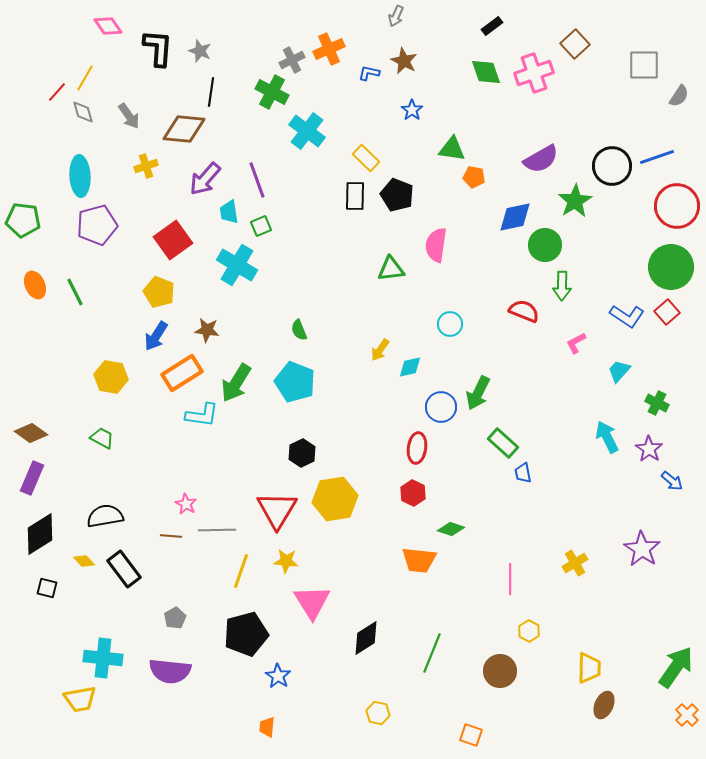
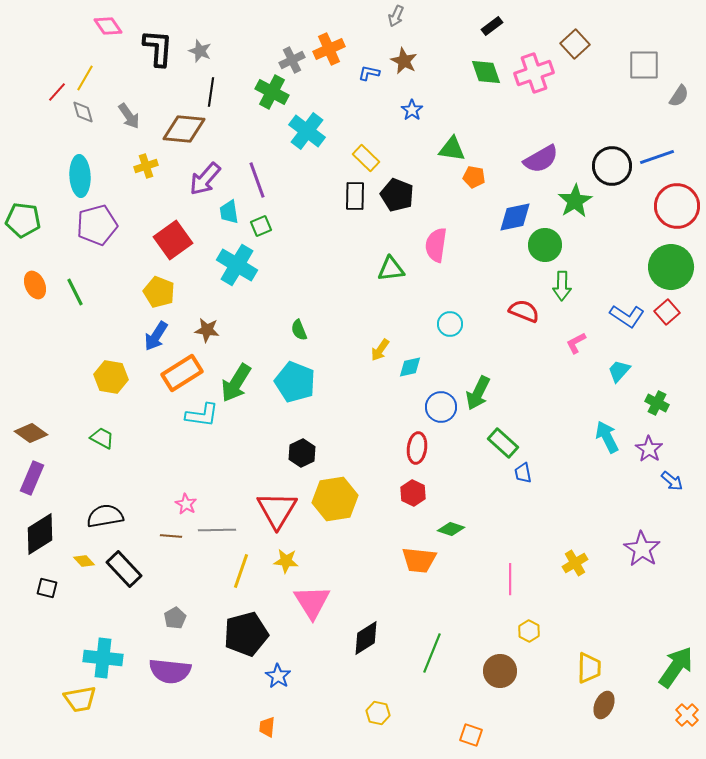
black rectangle at (124, 569): rotated 6 degrees counterclockwise
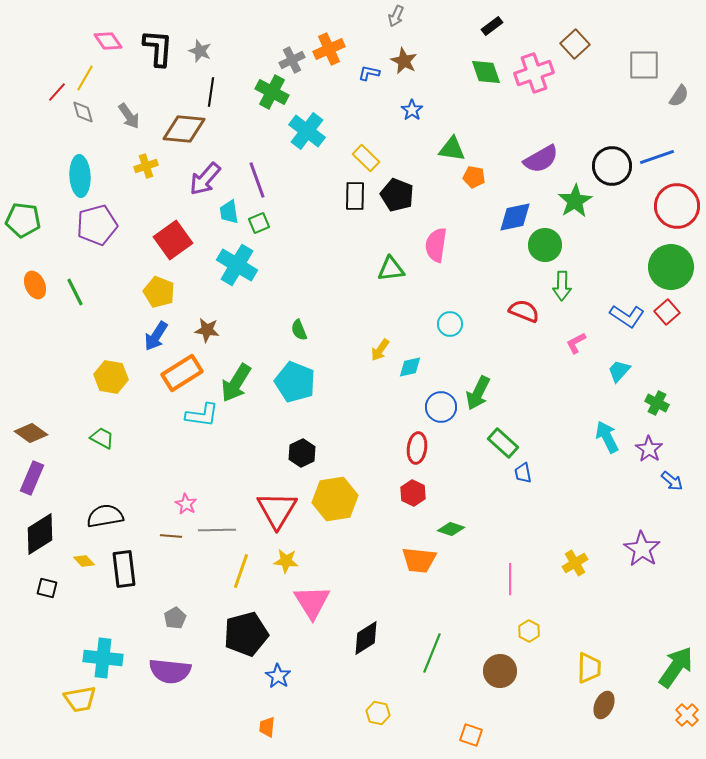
pink diamond at (108, 26): moved 15 px down
green square at (261, 226): moved 2 px left, 3 px up
black rectangle at (124, 569): rotated 36 degrees clockwise
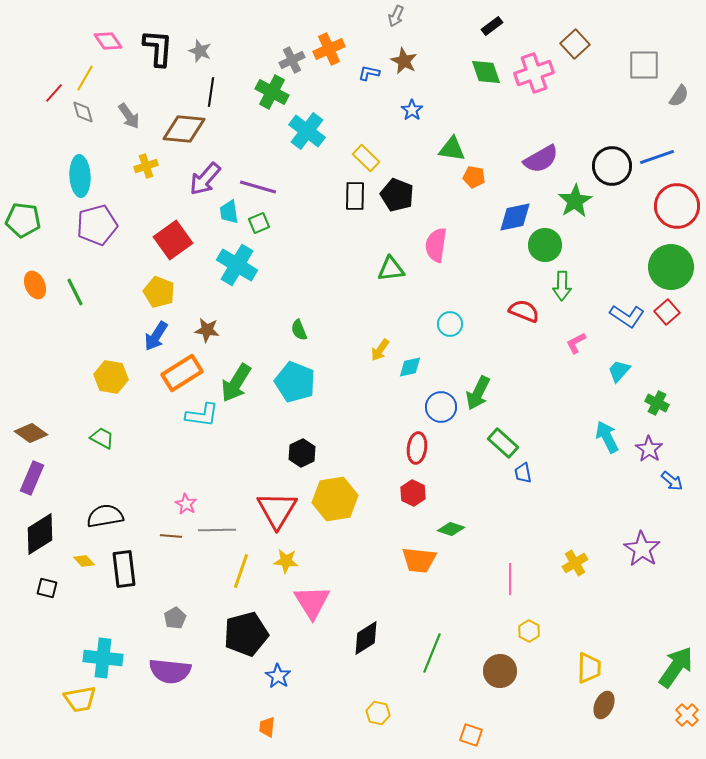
red line at (57, 92): moved 3 px left, 1 px down
purple line at (257, 180): moved 1 px right, 7 px down; rotated 54 degrees counterclockwise
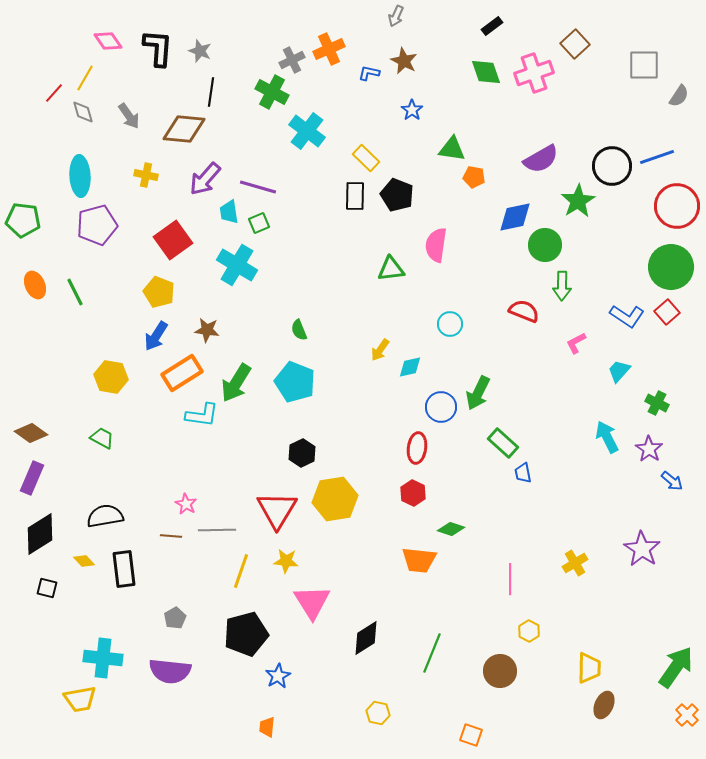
yellow cross at (146, 166): moved 9 px down; rotated 30 degrees clockwise
green star at (575, 201): moved 3 px right
blue star at (278, 676): rotated 10 degrees clockwise
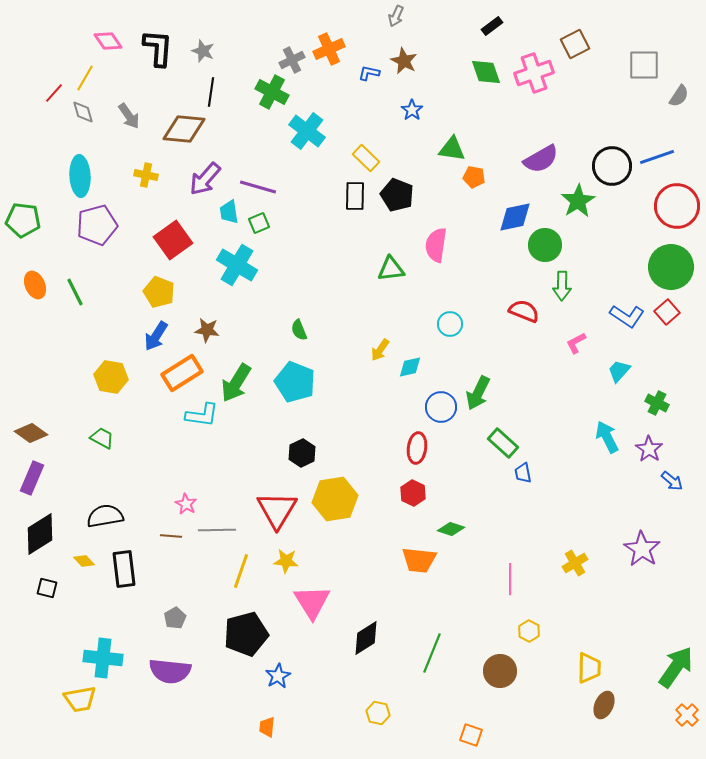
brown square at (575, 44): rotated 16 degrees clockwise
gray star at (200, 51): moved 3 px right
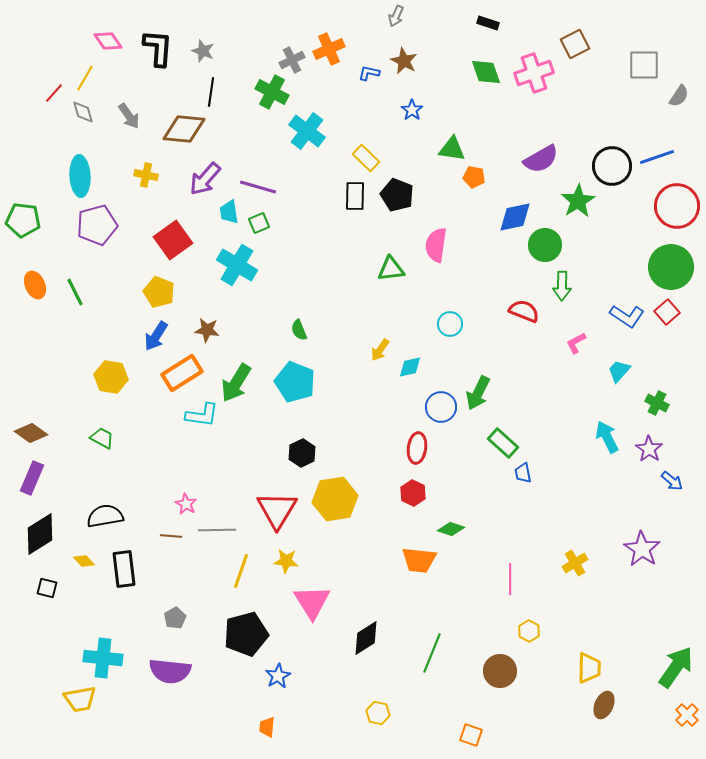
black rectangle at (492, 26): moved 4 px left, 3 px up; rotated 55 degrees clockwise
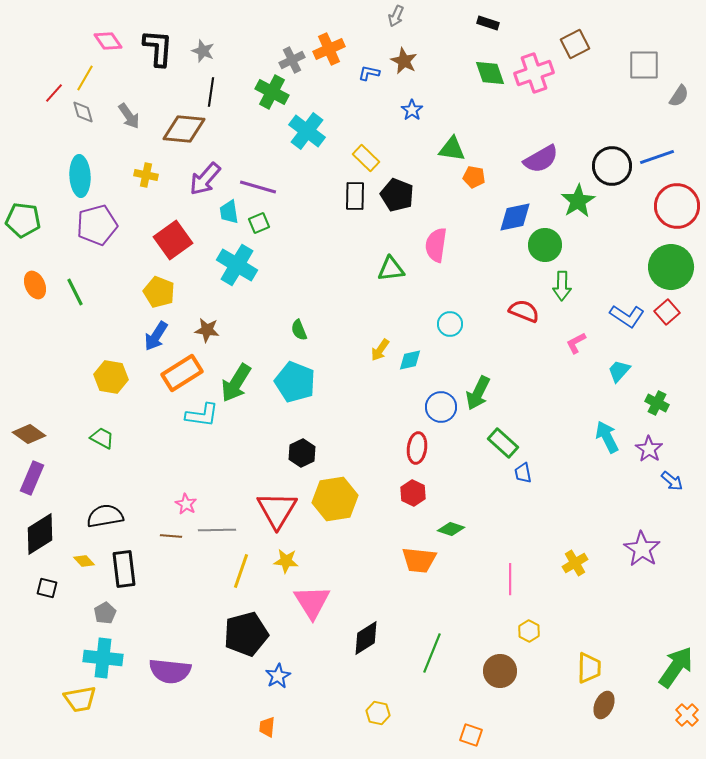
green diamond at (486, 72): moved 4 px right, 1 px down
cyan diamond at (410, 367): moved 7 px up
brown diamond at (31, 433): moved 2 px left, 1 px down
gray pentagon at (175, 618): moved 70 px left, 5 px up
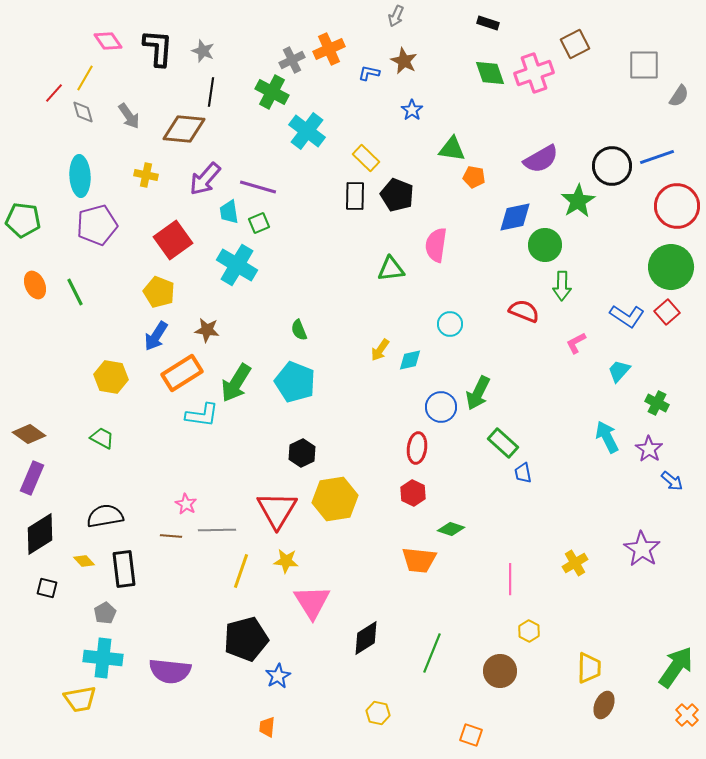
black pentagon at (246, 634): moved 5 px down
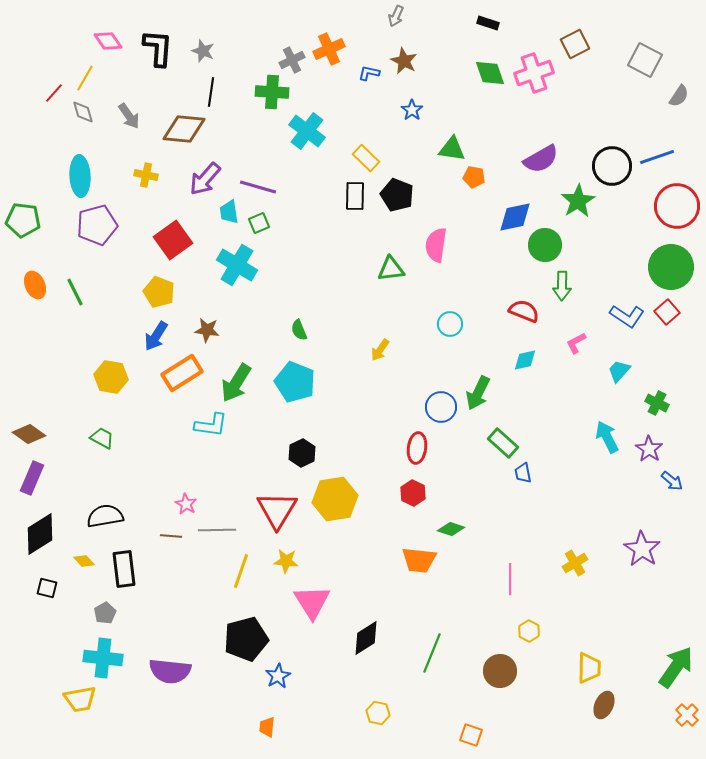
gray square at (644, 65): moved 1 px right, 5 px up; rotated 28 degrees clockwise
green cross at (272, 92): rotated 24 degrees counterclockwise
cyan diamond at (410, 360): moved 115 px right
cyan L-shape at (202, 415): moved 9 px right, 10 px down
